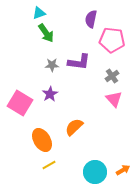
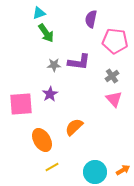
pink pentagon: moved 3 px right, 1 px down
gray star: moved 2 px right
pink square: moved 1 px right, 1 px down; rotated 35 degrees counterclockwise
yellow line: moved 3 px right, 2 px down
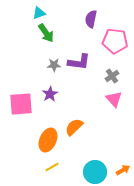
orange ellipse: moved 6 px right; rotated 55 degrees clockwise
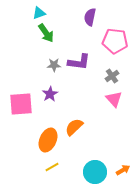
purple semicircle: moved 1 px left, 2 px up
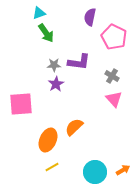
pink pentagon: moved 1 px left, 4 px up; rotated 20 degrees clockwise
gray cross: rotated 24 degrees counterclockwise
purple star: moved 6 px right, 10 px up
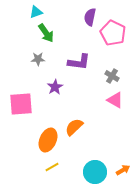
cyan triangle: moved 3 px left, 1 px up
pink pentagon: moved 1 px left, 4 px up
gray star: moved 16 px left, 6 px up
purple star: moved 1 px left, 3 px down
pink triangle: moved 1 px right, 1 px down; rotated 18 degrees counterclockwise
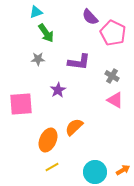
purple semicircle: rotated 54 degrees counterclockwise
purple star: moved 3 px right, 3 px down
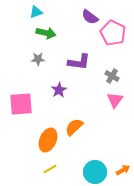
purple semicircle: rotated 12 degrees counterclockwise
green arrow: rotated 42 degrees counterclockwise
purple star: moved 1 px right
pink triangle: rotated 36 degrees clockwise
yellow line: moved 2 px left, 2 px down
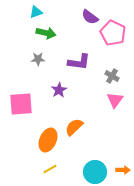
orange arrow: rotated 32 degrees clockwise
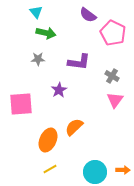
cyan triangle: rotated 48 degrees counterclockwise
purple semicircle: moved 2 px left, 2 px up
